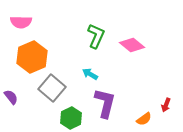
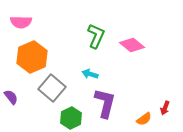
cyan arrow: rotated 14 degrees counterclockwise
red arrow: moved 1 px left, 3 px down
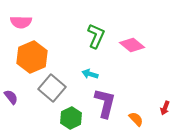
orange semicircle: moved 8 px left; rotated 98 degrees counterclockwise
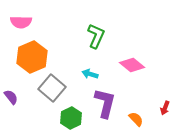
pink diamond: moved 20 px down
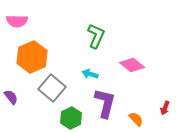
pink semicircle: moved 4 px left, 1 px up
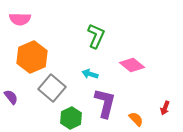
pink semicircle: moved 3 px right, 2 px up
